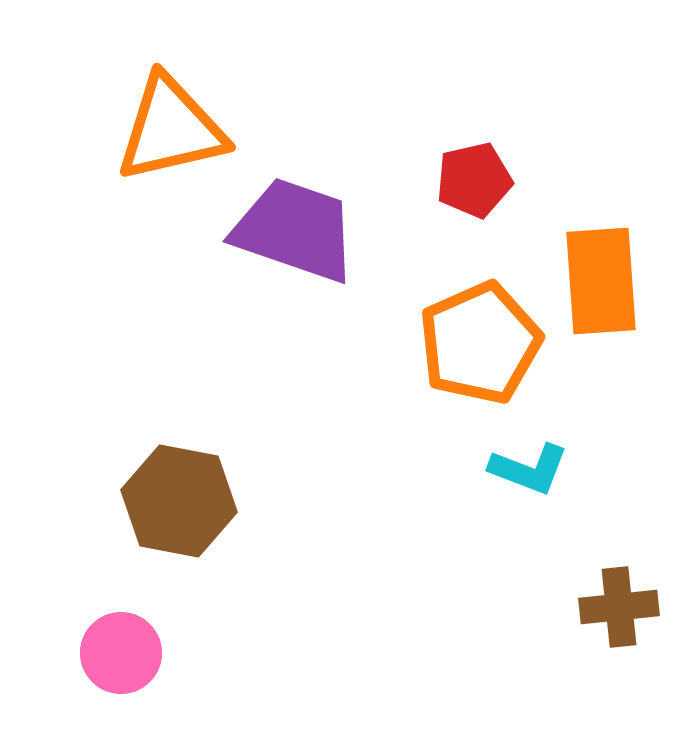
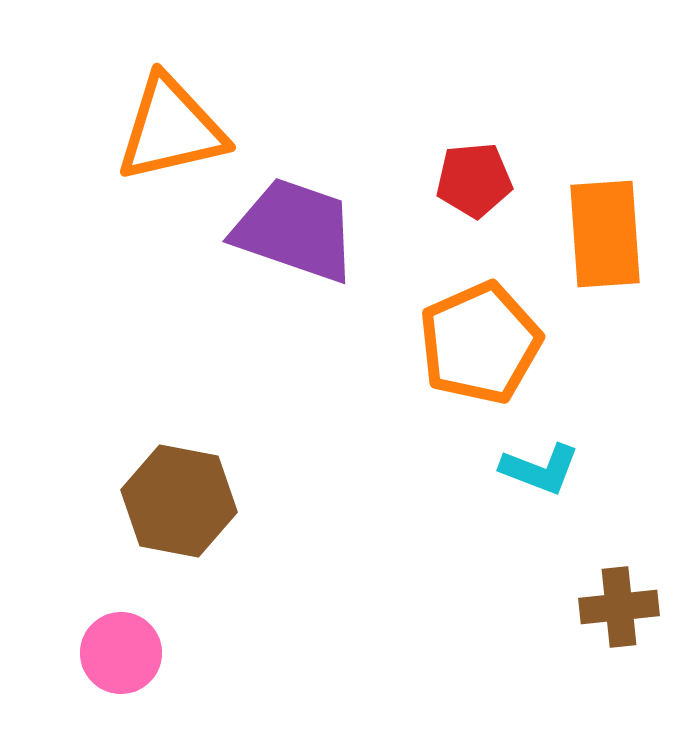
red pentagon: rotated 8 degrees clockwise
orange rectangle: moved 4 px right, 47 px up
cyan L-shape: moved 11 px right
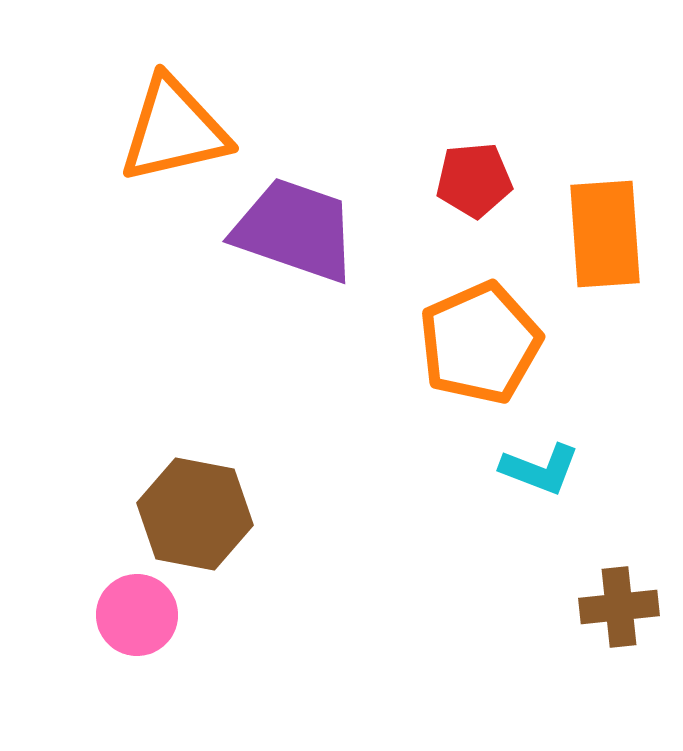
orange triangle: moved 3 px right, 1 px down
brown hexagon: moved 16 px right, 13 px down
pink circle: moved 16 px right, 38 px up
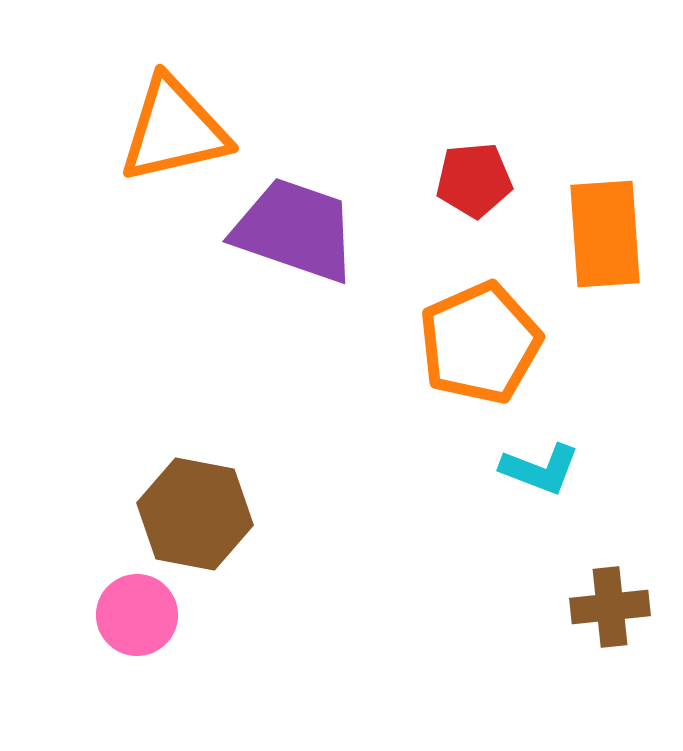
brown cross: moved 9 px left
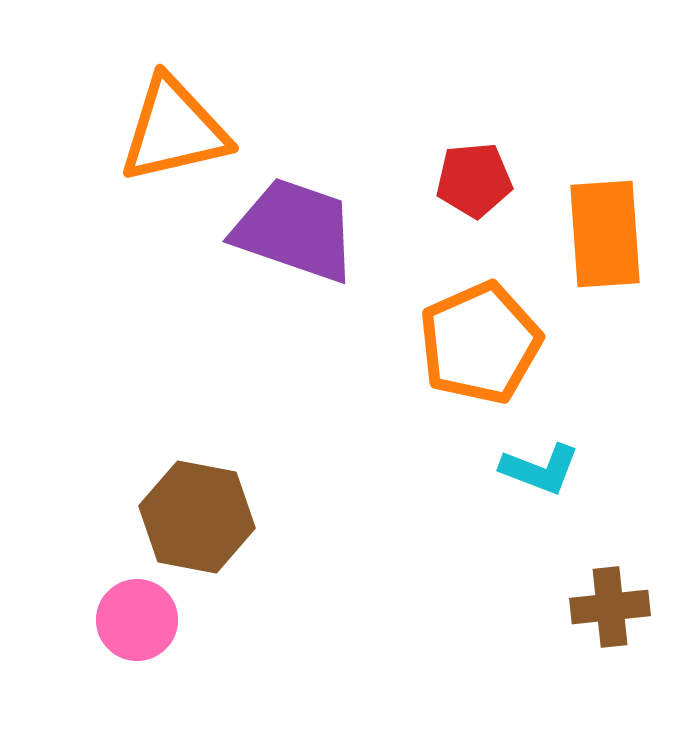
brown hexagon: moved 2 px right, 3 px down
pink circle: moved 5 px down
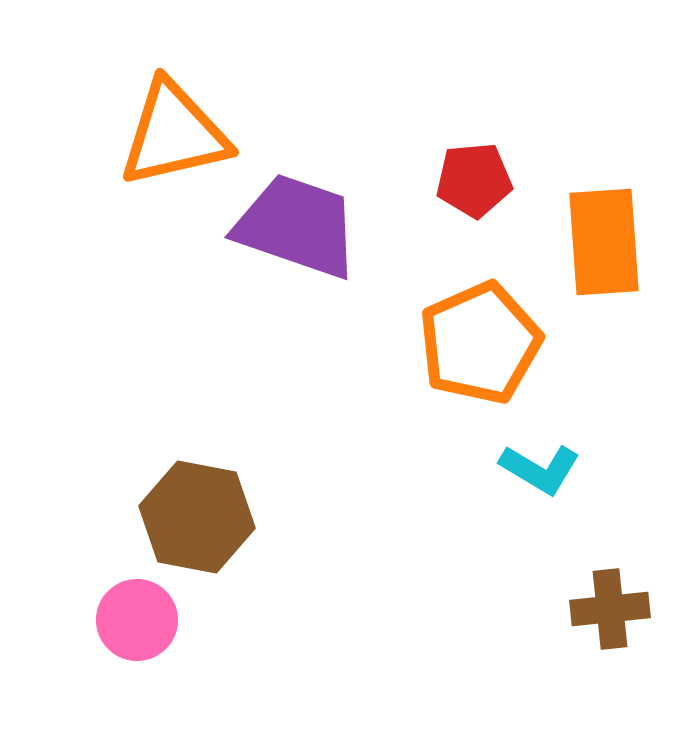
orange triangle: moved 4 px down
purple trapezoid: moved 2 px right, 4 px up
orange rectangle: moved 1 px left, 8 px down
cyan L-shape: rotated 10 degrees clockwise
brown cross: moved 2 px down
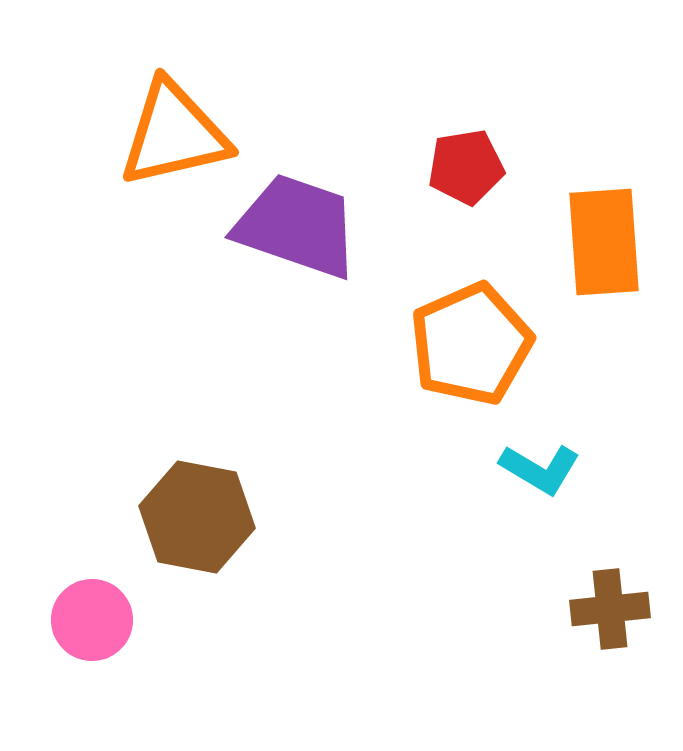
red pentagon: moved 8 px left, 13 px up; rotated 4 degrees counterclockwise
orange pentagon: moved 9 px left, 1 px down
pink circle: moved 45 px left
